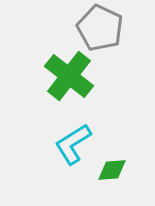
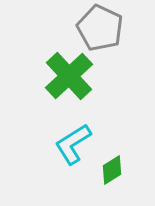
green cross: rotated 9 degrees clockwise
green diamond: rotated 28 degrees counterclockwise
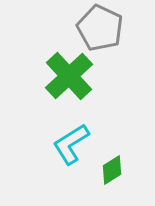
cyan L-shape: moved 2 px left
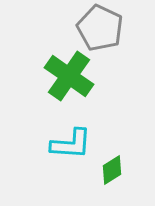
green cross: rotated 12 degrees counterclockwise
cyan L-shape: rotated 144 degrees counterclockwise
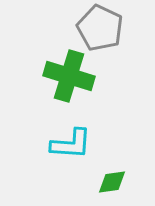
green cross: rotated 18 degrees counterclockwise
green diamond: moved 12 px down; rotated 24 degrees clockwise
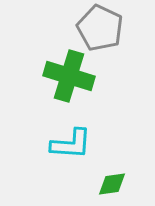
green diamond: moved 2 px down
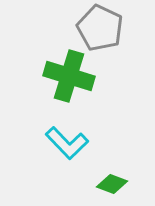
cyan L-shape: moved 4 px left, 1 px up; rotated 42 degrees clockwise
green diamond: rotated 28 degrees clockwise
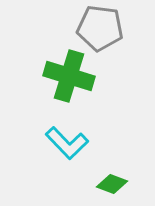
gray pentagon: rotated 18 degrees counterclockwise
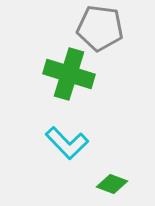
green cross: moved 2 px up
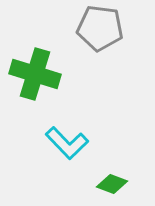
green cross: moved 34 px left
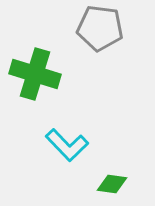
cyan L-shape: moved 2 px down
green diamond: rotated 12 degrees counterclockwise
